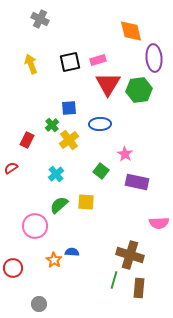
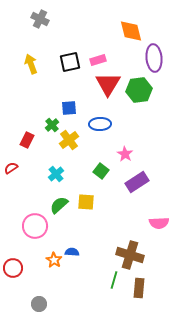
purple rectangle: rotated 45 degrees counterclockwise
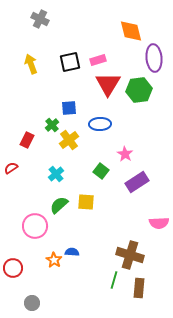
gray circle: moved 7 px left, 1 px up
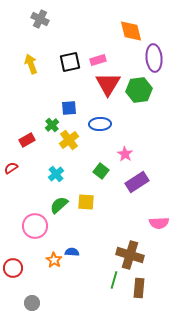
red rectangle: rotated 35 degrees clockwise
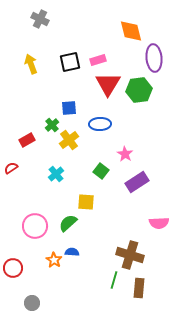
green semicircle: moved 9 px right, 18 px down
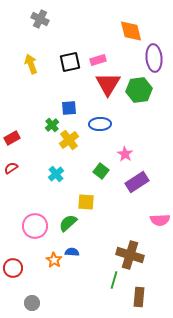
red rectangle: moved 15 px left, 2 px up
pink semicircle: moved 1 px right, 3 px up
brown rectangle: moved 9 px down
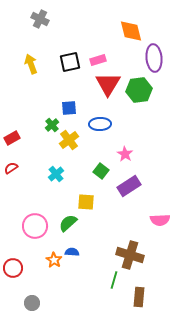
purple rectangle: moved 8 px left, 4 px down
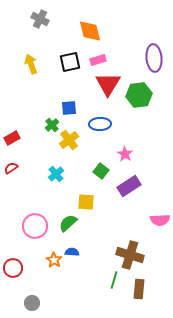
orange diamond: moved 41 px left
green hexagon: moved 5 px down
brown rectangle: moved 8 px up
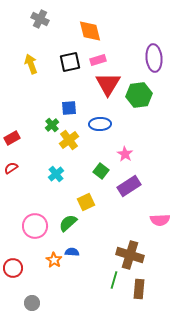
yellow square: rotated 30 degrees counterclockwise
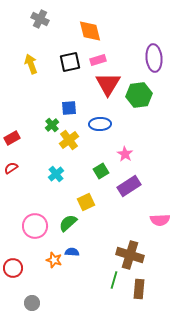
green square: rotated 21 degrees clockwise
orange star: rotated 14 degrees counterclockwise
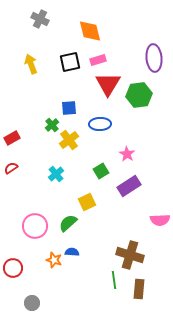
pink star: moved 2 px right
yellow square: moved 1 px right
green line: rotated 24 degrees counterclockwise
